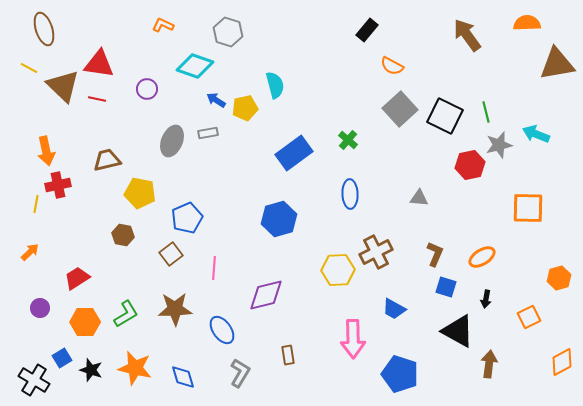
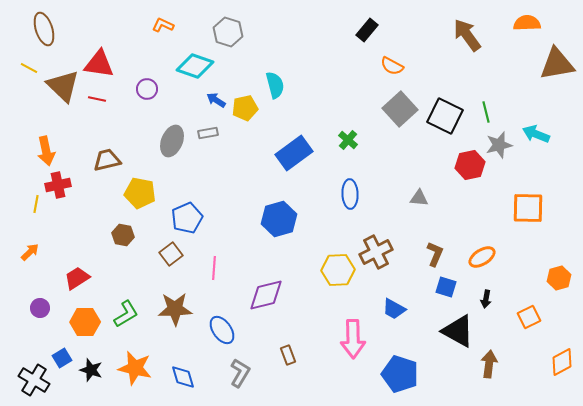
brown rectangle at (288, 355): rotated 12 degrees counterclockwise
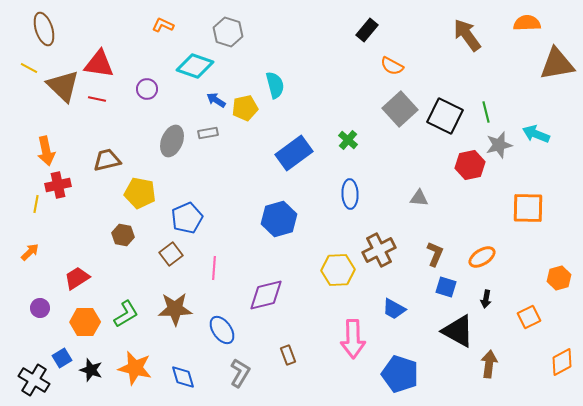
brown cross at (376, 252): moved 3 px right, 2 px up
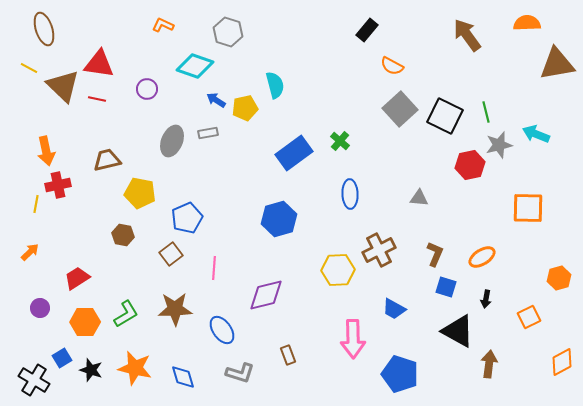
green cross at (348, 140): moved 8 px left, 1 px down
gray L-shape at (240, 373): rotated 76 degrees clockwise
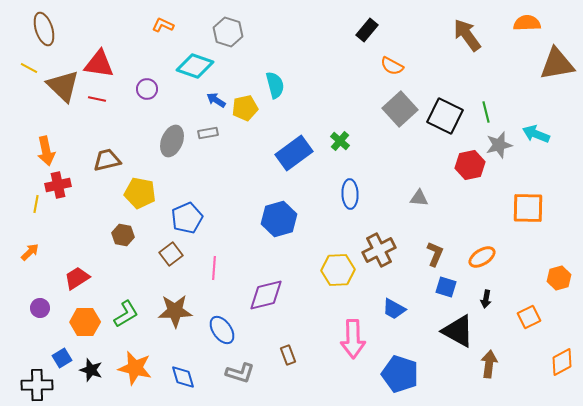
brown star at (175, 309): moved 2 px down
black cross at (34, 380): moved 3 px right, 5 px down; rotated 32 degrees counterclockwise
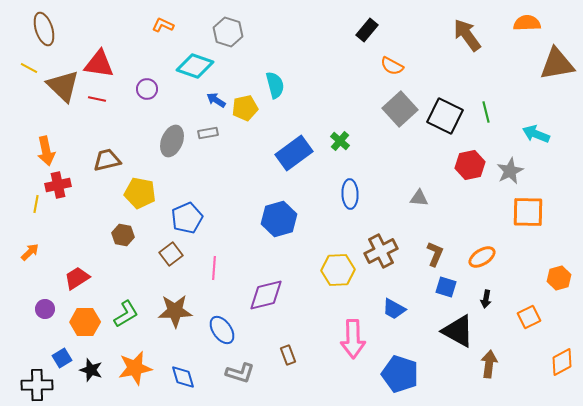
gray star at (499, 145): moved 11 px right, 26 px down; rotated 12 degrees counterclockwise
orange square at (528, 208): moved 4 px down
brown cross at (379, 250): moved 2 px right, 1 px down
purple circle at (40, 308): moved 5 px right, 1 px down
orange star at (135, 368): rotated 24 degrees counterclockwise
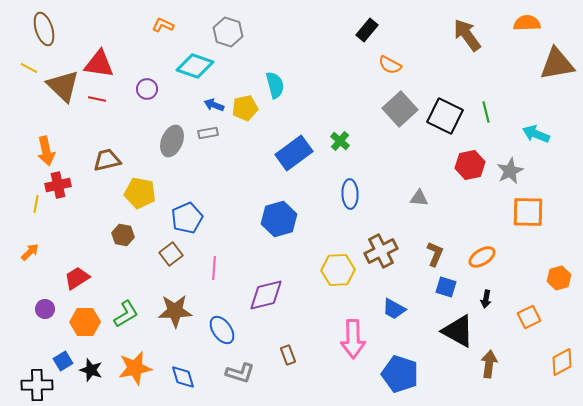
orange semicircle at (392, 66): moved 2 px left, 1 px up
blue arrow at (216, 100): moved 2 px left, 5 px down; rotated 12 degrees counterclockwise
blue square at (62, 358): moved 1 px right, 3 px down
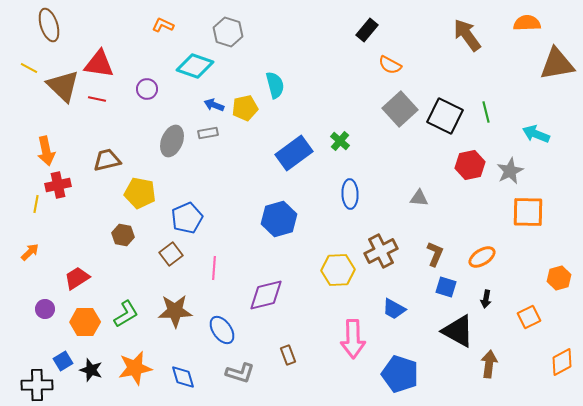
brown ellipse at (44, 29): moved 5 px right, 4 px up
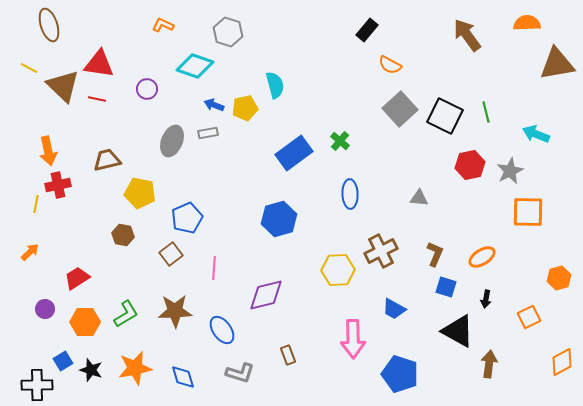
orange arrow at (46, 151): moved 2 px right
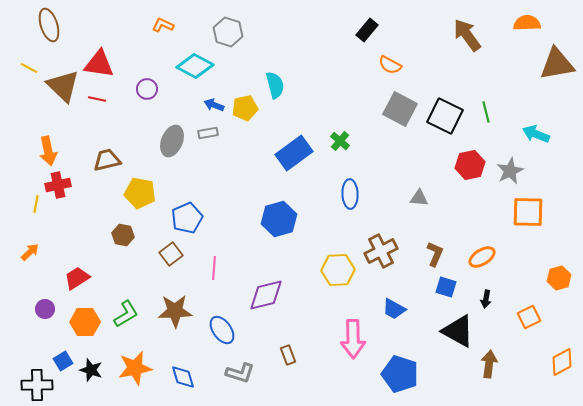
cyan diamond at (195, 66): rotated 9 degrees clockwise
gray square at (400, 109): rotated 20 degrees counterclockwise
